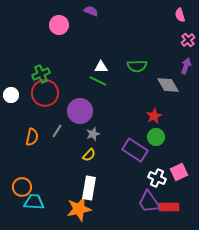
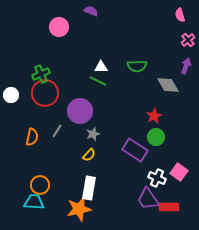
pink circle: moved 2 px down
pink square: rotated 30 degrees counterclockwise
orange circle: moved 18 px right, 2 px up
purple trapezoid: moved 1 px left, 3 px up
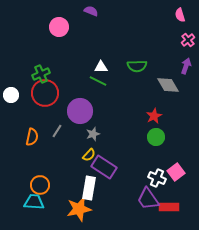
purple rectangle: moved 31 px left, 17 px down
pink square: moved 3 px left; rotated 18 degrees clockwise
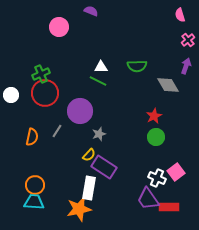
gray star: moved 6 px right
orange circle: moved 5 px left
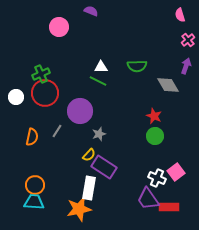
white circle: moved 5 px right, 2 px down
red star: rotated 21 degrees counterclockwise
green circle: moved 1 px left, 1 px up
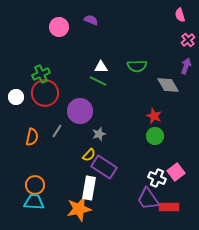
purple semicircle: moved 9 px down
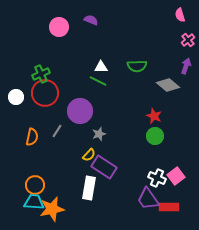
gray diamond: rotated 20 degrees counterclockwise
pink square: moved 4 px down
orange star: moved 27 px left
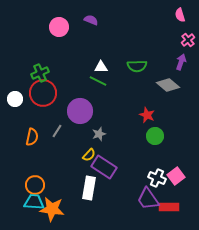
purple arrow: moved 5 px left, 4 px up
green cross: moved 1 px left, 1 px up
red circle: moved 2 px left
white circle: moved 1 px left, 2 px down
red star: moved 7 px left, 1 px up
orange star: rotated 20 degrees clockwise
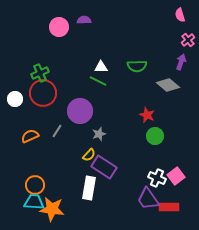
purple semicircle: moved 7 px left; rotated 24 degrees counterclockwise
orange semicircle: moved 2 px left, 1 px up; rotated 126 degrees counterclockwise
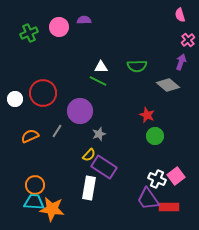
green cross: moved 11 px left, 40 px up
white cross: moved 1 px down
